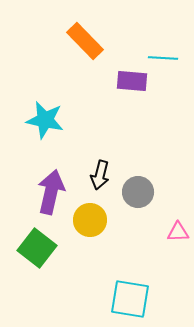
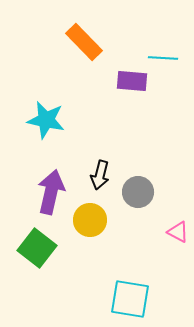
orange rectangle: moved 1 px left, 1 px down
cyan star: moved 1 px right
pink triangle: rotated 30 degrees clockwise
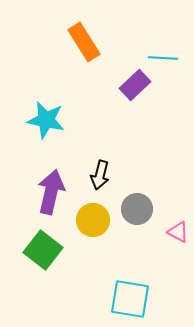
orange rectangle: rotated 12 degrees clockwise
purple rectangle: moved 3 px right, 4 px down; rotated 48 degrees counterclockwise
gray circle: moved 1 px left, 17 px down
yellow circle: moved 3 px right
green square: moved 6 px right, 2 px down
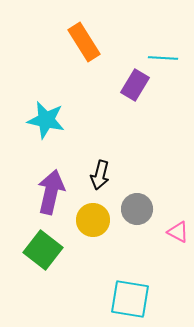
purple rectangle: rotated 16 degrees counterclockwise
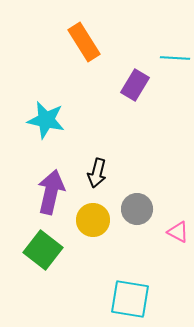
cyan line: moved 12 px right
black arrow: moved 3 px left, 2 px up
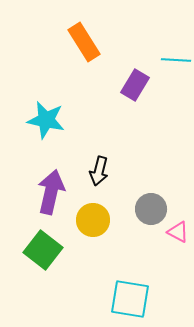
cyan line: moved 1 px right, 2 px down
black arrow: moved 2 px right, 2 px up
gray circle: moved 14 px right
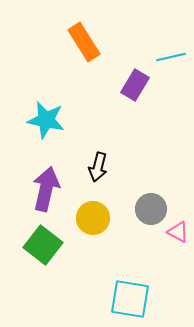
cyan line: moved 5 px left, 3 px up; rotated 16 degrees counterclockwise
black arrow: moved 1 px left, 4 px up
purple arrow: moved 5 px left, 3 px up
yellow circle: moved 2 px up
green square: moved 5 px up
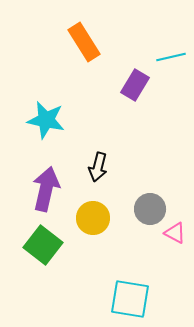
gray circle: moved 1 px left
pink triangle: moved 3 px left, 1 px down
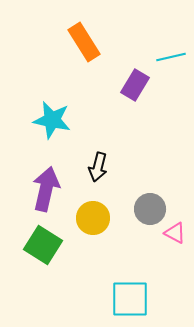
cyan star: moved 6 px right
green square: rotated 6 degrees counterclockwise
cyan square: rotated 9 degrees counterclockwise
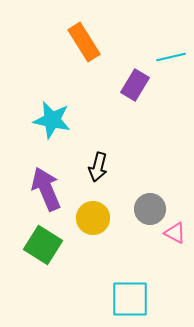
purple arrow: rotated 36 degrees counterclockwise
